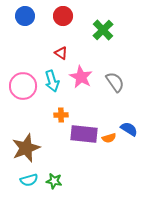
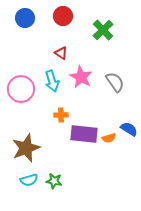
blue circle: moved 2 px down
pink circle: moved 2 px left, 3 px down
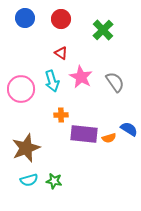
red circle: moved 2 px left, 3 px down
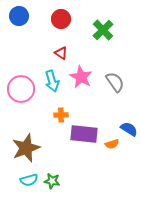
blue circle: moved 6 px left, 2 px up
orange semicircle: moved 3 px right, 6 px down
green star: moved 2 px left
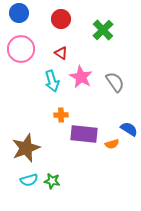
blue circle: moved 3 px up
pink circle: moved 40 px up
